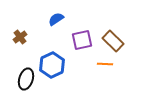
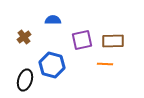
blue semicircle: moved 3 px left, 1 px down; rotated 35 degrees clockwise
brown cross: moved 4 px right
brown rectangle: rotated 45 degrees counterclockwise
blue hexagon: rotated 20 degrees counterclockwise
black ellipse: moved 1 px left, 1 px down
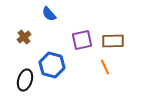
blue semicircle: moved 4 px left, 6 px up; rotated 133 degrees counterclockwise
orange line: moved 3 px down; rotated 63 degrees clockwise
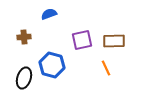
blue semicircle: rotated 112 degrees clockwise
brown cross: rotated 32 degrees clockwise
brown rectangle: moved 1 px right
orange line: moved 1 px right, 1 px down
black ellipse: moved 1 px left, 2 px up
